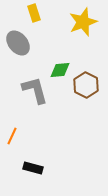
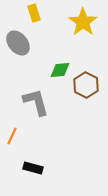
yellow star: rotated 16 degrees counterclockwise
gray L-shape: moved 1 px right, 12 px down
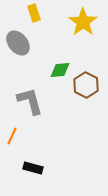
gray L-shape: moved 6 px left, 1 px up
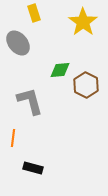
orange line: moved 1 px right, 2 px down; rotated 18 degrees counterclockwise
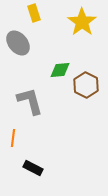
yellow star: moved 1 px left
black rectangle: rotated 12 degrees clockwise
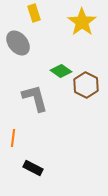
green diamond: moved 1 px right, 1 px down; rotated 40 degrees clockwise
gray L-shape: moved 5 px right, 3 px up
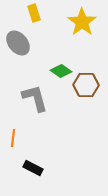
brown hexagon: rotated 25 degrees counterclockwise
